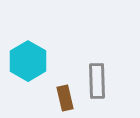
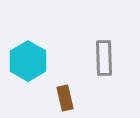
gray rectangle: moved 7 px right, 23 px up
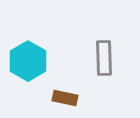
brown rectangle: rotated 65 degrees counterclockwise
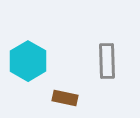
gray rectangle: moved 3 px right, 3 px down
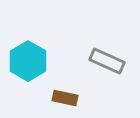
gray rectangle: rotated 64 degrees counterclockwise
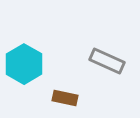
cyan hexagon: moved 4 px left, 3 px down
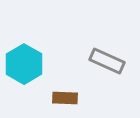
brown rectangle: rotated 10 degrees counterclockwise
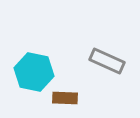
cyan hexagon: moved 10 px right, 8 px down; rotated 18 degrees counterclockwise
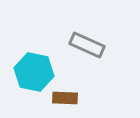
gray rectangle: moved 20 px left, 16 px up
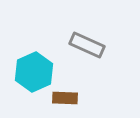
cyan hexagon: rotated 24 degrees clockwise
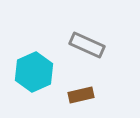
brown rectangle: moved 16 px right, 3 px up; rotated 15 degrees counterclockwise
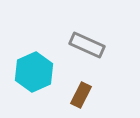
brown rectangle: rotated 50 degrees counterclockwise
